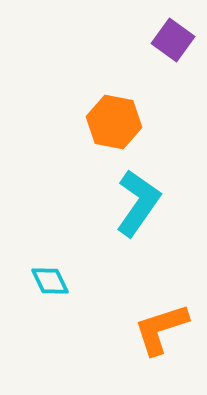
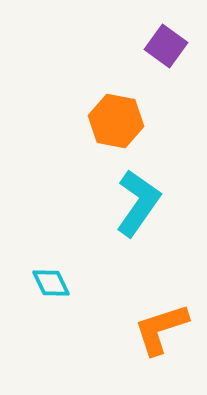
purple square: moved 7 px left, 6 px down
orange hexagon: moved 2 px right, 1 px up
cyan diamond: moved 1 px right, 2 px down
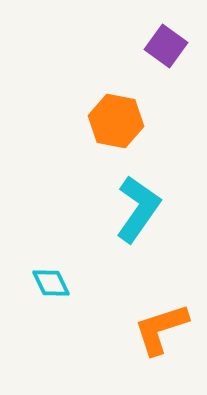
cyan L-shape: moved 6 px down
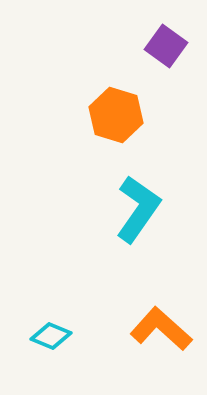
orange hexagon: moved 6 px up; rotated 6 degrees clockwise
cyan diamond: moved 53 px down; rotated 42 degrees counterclockwise
orange L-shape: rotated 60 degrees clockwise
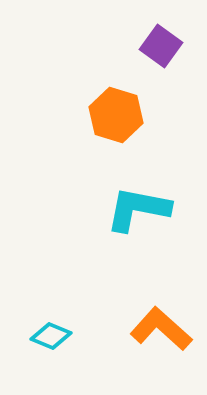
purple square: moved 5 px left
cyan L-shape: rotated 114 degrees counterclockwise
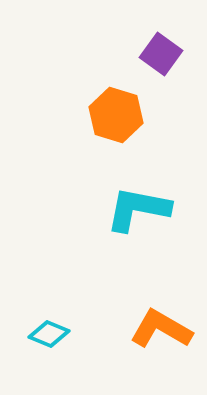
purple square: moved 8 px down
orange L-shape: rotated 12 degrees counterclockwise
cyan diamond: moved 2 px left, 2 px up
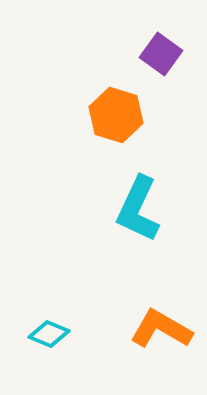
cyan L-shape: rotated 76 degrees counterclockwise
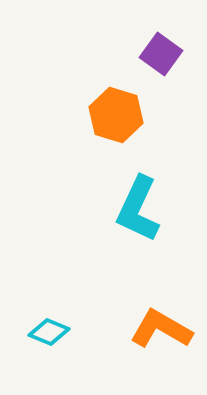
cyan diamond: moved 2 px up
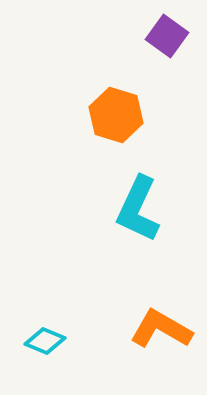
purple square: moved 6 px right, 18 px up
cyan diamond: moved 4 px left, 9 px down
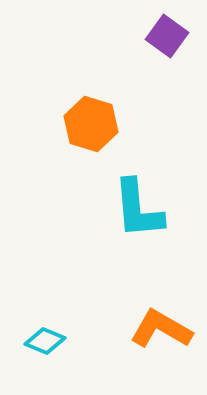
orange hexagon: moved 25 px left, 9 px down
cyan L-shape: rotated 30 degrees counterclockwise
